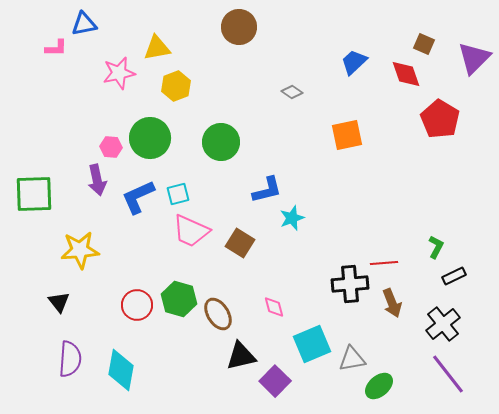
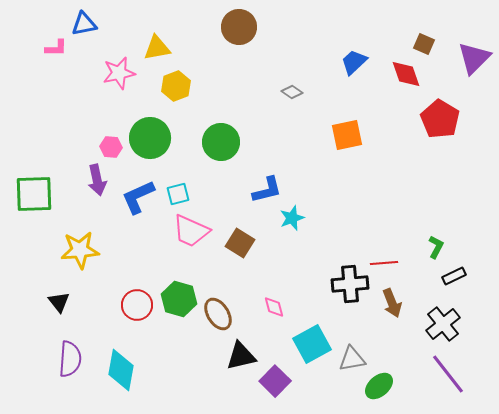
cyan square at (312, 344): rotated 6 degrees counterclockwise
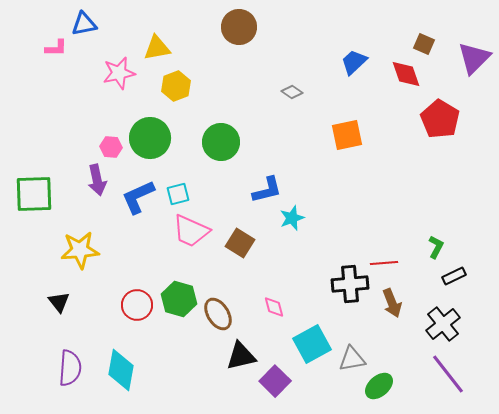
purple semicircle at (70, 359): moved 9 px down
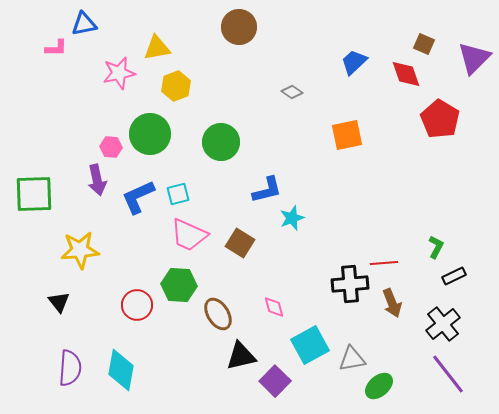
green circle at (150, 138): moved 4 px up
pink trapezoid at (191, 231): moved 2 px left, 4 px down
green hexagon at (179, 299): moved 14 px up; rotated 12 degrees counterclockwise
cyan square at (312, 344): moved 2 px left, 1 px down
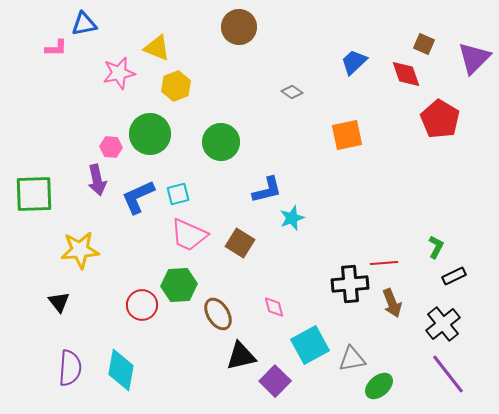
yellow triangle at (157, 48): rotated 32 degrees clockwise
green hexagon at (179, 285): rotated 8 degrees counterclockwise
red circle at (137, 305): moved 5 px right
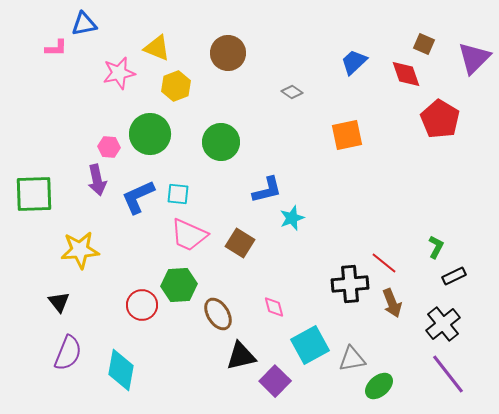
brown circle at (239, 27): moved 11 px left, 26 px down
pink hexagon at (111, 147): moved 2 px left
cyan square at (178, 194): rotated 20 degrees clockwise
red line at (384, 263): rotated 44 degrees clockwise
purple semicircle at (70, 368): moved 2 px left, 15 px up; rotated 18 degrees clockwise
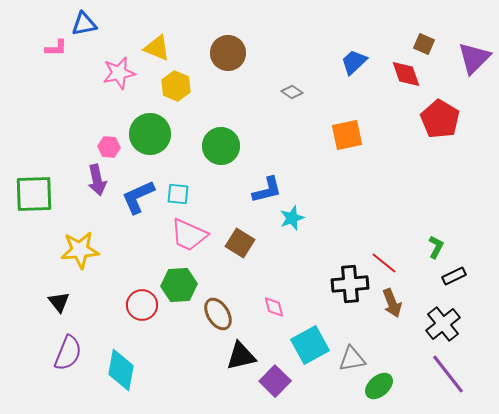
yellow hexagon at (176, 86): rotated 16 degrees counterclockwise
green circle at (221, 142): moved 4 px down
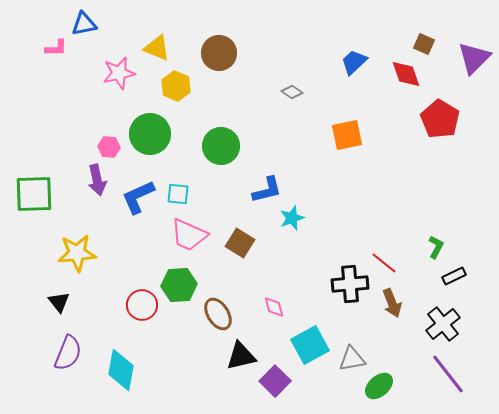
brown circle at (228, 53): moved 9 px left
yellow star at (80, 250): moved 3 px left, 3 px down
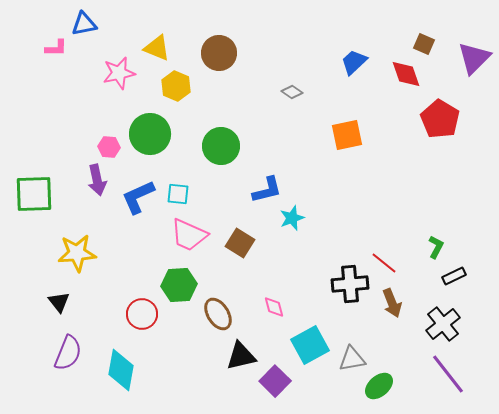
red circle at (142, 305): moved 9 px down
